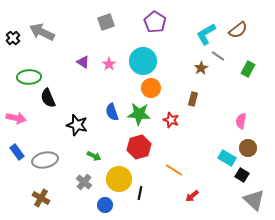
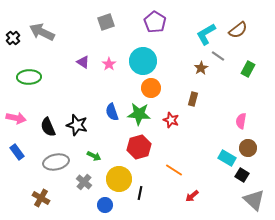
black semicircle: moved 29 px down
gray ellipse: moved 11 px right, 2 px down
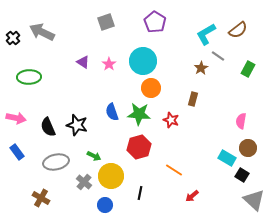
yellow circle: moved 8 px left, 3 px up
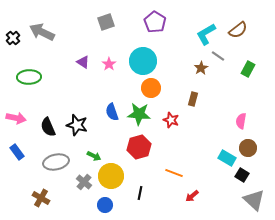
orange line: moved 3 px down; rotated 12 degrees counterclockwise
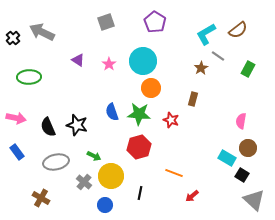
purple triangle: moved 5 px left, 2 px up
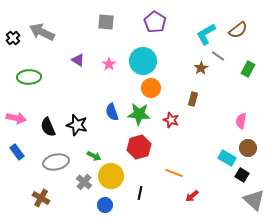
gray square: rotated 24 degrees clockwise
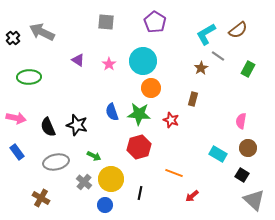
cyan rectangle: moved 9 px left, 4 px up
yellow circle: moved 3 px down
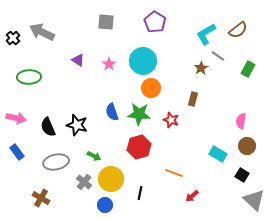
brown circle: moved 1 px left, 2 px up
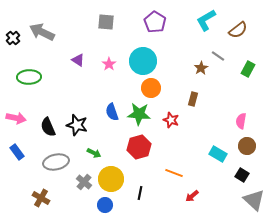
cyan L-shape: moved 14 px up
green arrow: moved 3 px up
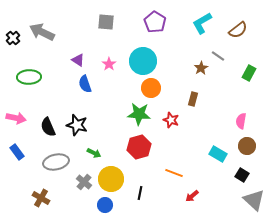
cyan L-shape: moved 4 px left, 3 px down
green rectangle: moved 1 px right, 4 px down
blue semicircle: moved 27 px left, 28 px up
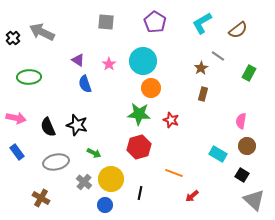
brown rectangle: moved 10 px right, 5 px up
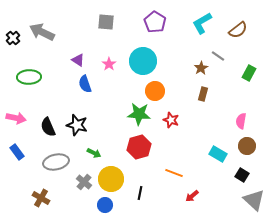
orange circle: moved 4 px right, 3 px down
